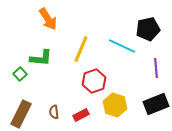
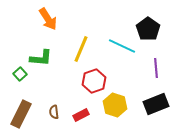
black pentagon: rotated 25 degrees counterclockwise
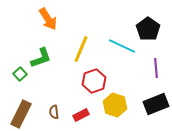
green L-shape: rotated 25 degrees counterclockwise
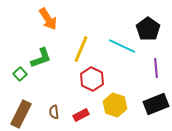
red hexagon: moved 2 px left, 2 px up; rotated 15 degrees counterclockwise
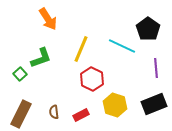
black rectangle: moved 2 px left
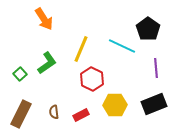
orange arrow: moved 4 px left
green L-shape: moved 6 px right, 5 px down; rotated 15 degrees counterclockwise
yellow hexagon: rotated 20 degrees counterclockwise
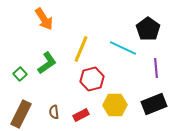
cyan line: moved 1 px right, 2 px down
red hexagon: rotated 20 degrees clockwise
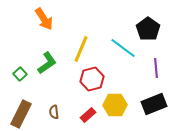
cyan line: rotated 12 degrees clockwise
red rectangle: moved 7 px right; rotated 14 degrees counterclockwise
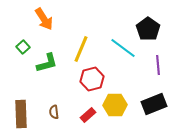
green L-shape: rotated 20 degrees clockwise
purple line: moved 2 px right, 3 px up
green square: moved 3 px right, 27 px up
brown rectangle: rotated 28 degrees counterclockwise
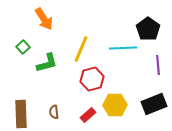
cyan line: rotated 40 degrees counterclockwise
